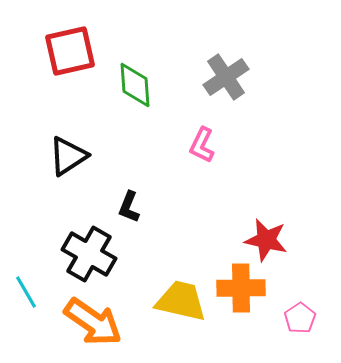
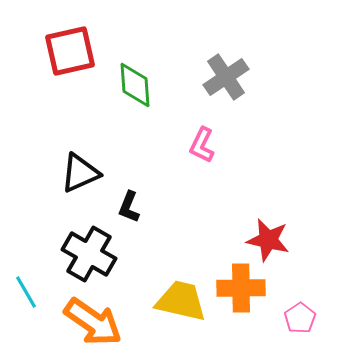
black triangle: moved 12 px right, 17 px down; rotated 9 degrees clockwise
red star: moved 2 px right
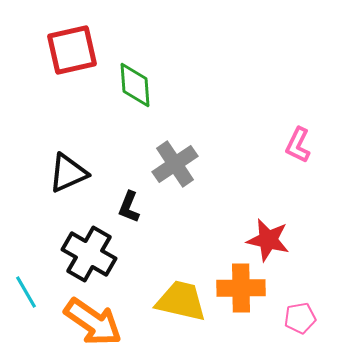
red square: moved 2 px right, 1 px up
gray cross: moved 51 px left, 87 px down
pink L-shape: moved 96 px right
black triangle: moved 12 px left
pink pentagon: rotated 24 degrees clockwise
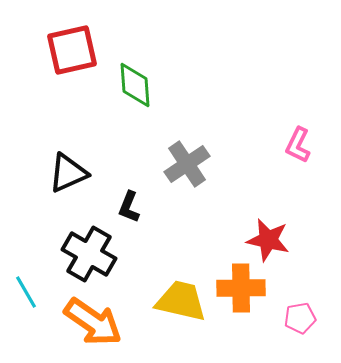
gray cross: moved 12 px right
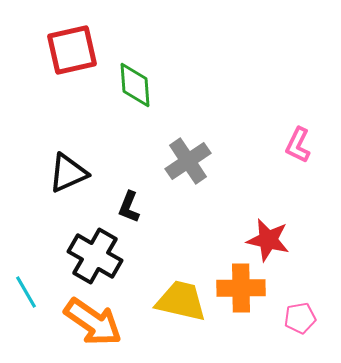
gray cross: moved 1 px right, 3 px up
black cross: moved 6 px right, 2 px down
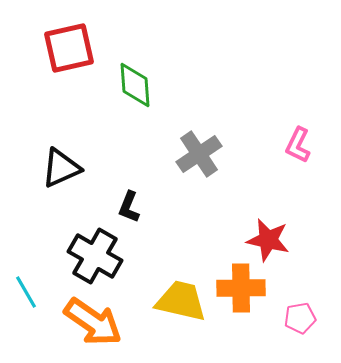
red square: moved 3 px left, 2 px up
gray cross: moved 11 px right, 7 px up
black triangle: moved 7 px left, 5 px up
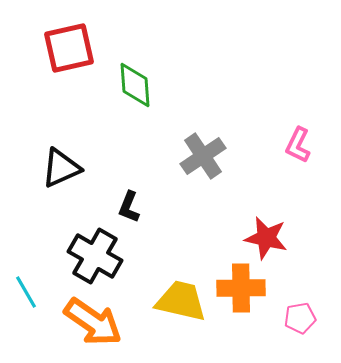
gray cross: moved 4 px right, 2 px down
red star: moved 2 px left, 2 px up
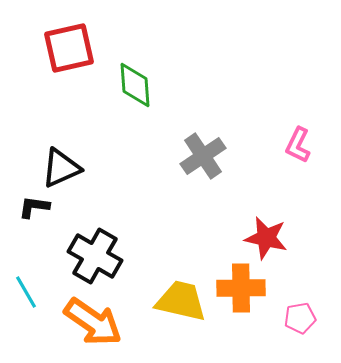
black L-shape: moved 95 px left; rotated 76 degrees clockwise
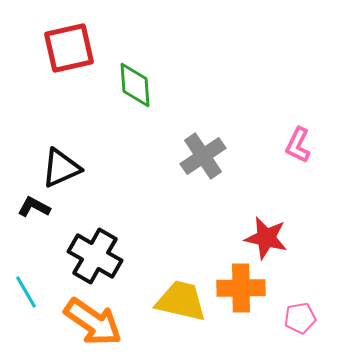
black L-shape: rotated 20 degrees clockwise
